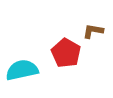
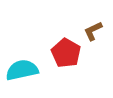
brown L-shape: rotated 35 degrees counterclockwise
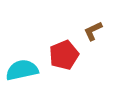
red pentagon: moved 2 px left, 2 px down; rotated 20 degrees clockwise
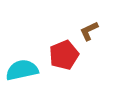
brown L-shape: moved 4 px left
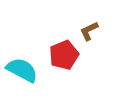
cyan semicircle: rotated 40 degrees clockwise
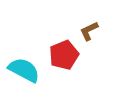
cyan semicircle: moved 2 px right
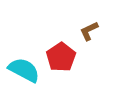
red pentagon: moved 3 px left, 2 px down; rotated 12 degrees counterclockwise
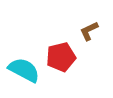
red pentagon: rotated 20 degrees clockwise
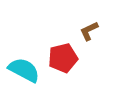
red pentagon: moved 2 px right, 1 px down
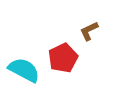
red pentagon: rotated 12 degrees counterclockwise
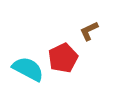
cyan semicircle: moved 4 px right, 1 px up
